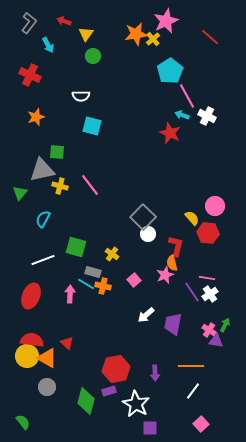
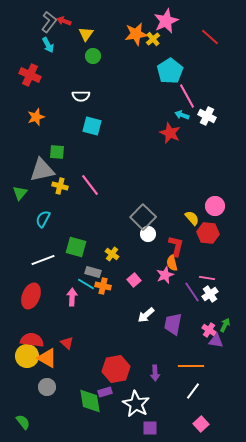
gray L-shape at (29, 23): moved 20 px right, 1 px up
pink arrow at (70, 294): moved 2 px right, 3 px down
purple rectangle at (109, 391): moved 4 px left, 1 px down
green diamond at (86, 401): moved 4 px right; rotated 24 degrees counterclockwise
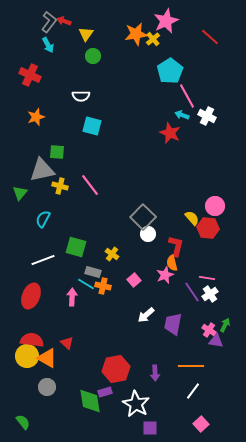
red hexagon at (208, 233): moved 5 px up
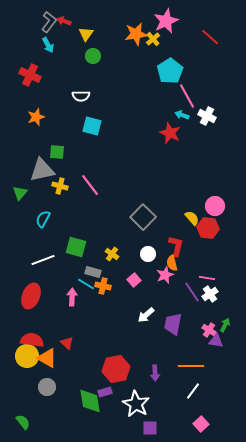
white circle at (148, 234): moved 20 px down
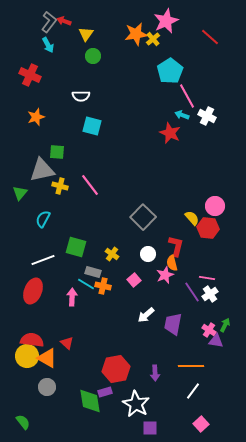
red ellipse at (31, 296): moved 2 px right, 5 px up
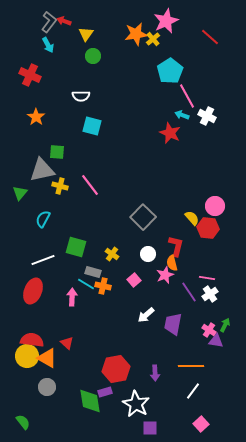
orange star at (36, 117): rotated 18 degrees counterclockwise
purple line at (192, 292): moved 3 px left
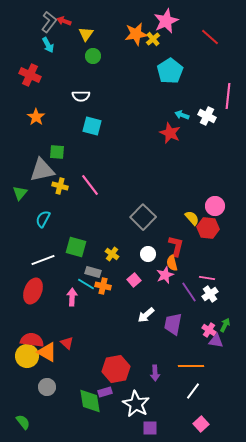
pink line at (187, 96): moved 41 px right; rotated 35 degrees clockwise
orange triangle at (47, 358): moved 6 px up
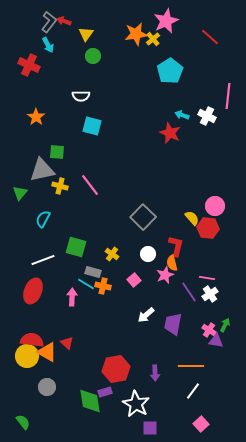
red cross at (30, 75): moved 1 px left, 10 px up
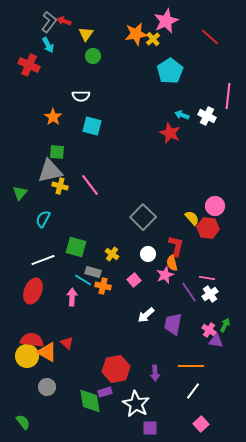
orange star at (36, 117): moved 17 px right
gray triangle at (42, 170): moved 8 px right, 1 px down
cyan line at (86, 284): moved 3 px left, 4 px up
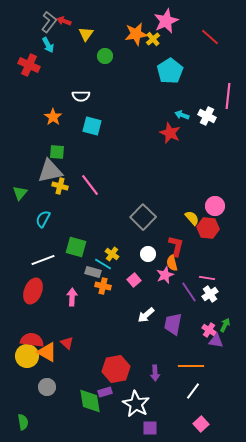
green circle at (93, 56): moved 12 px right
cyan line at (83, 280): moved 20 px right, 16 px up
green semicircle at (23, 422): rotated 28 degrees clockwise
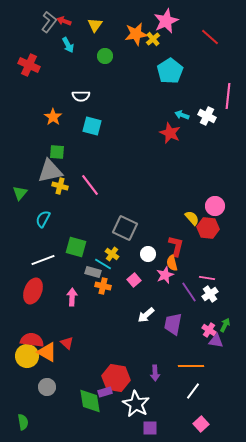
yellow triangle at (86, 34): moved 9 px right, 9 px up
cyan arrow at (48, 45): moved 20 px right
gray square at (143, 217): moved 18 px left, 11 px down; rotated 20 degrees counterclockwise
red hexagon at (116, 369): moved 9 px down; rotated 20 degrees clockwise
